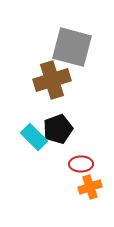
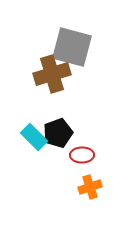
brown cross: moved 6 px up
black pentagon: moved 4 px down
red ellipse: moved 1 px right, 9 px up
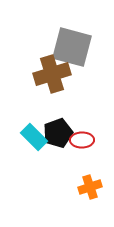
red ellipse: moved 15 px up
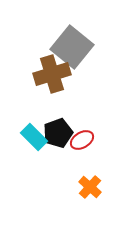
gray square: rotated 24 degrees clockwise
red ellipse: rotated 30 degrees counterclockwise
orange cross: rotated 30 degrees counterclockwise
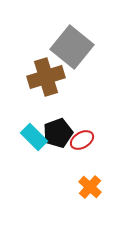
brown cross: moved 6 px left, 3 px down
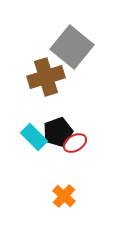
black pentagon: moved 1 px up
red ellipse: moved 7 px left, 3 px down
orange cross: moved 26 px left, 9 px down
